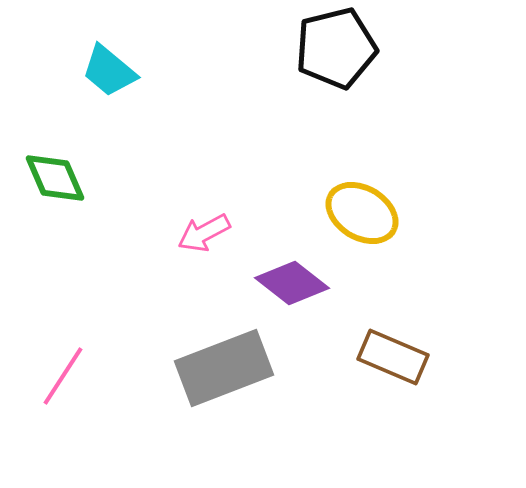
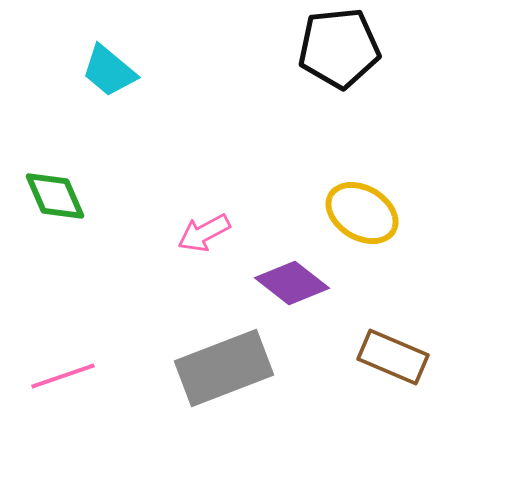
black pentagon: moved 3 px right; rotated 8 degrees clockwise
green diamond: moved 18 px down
pink line: rotated 38 degrees clockwise
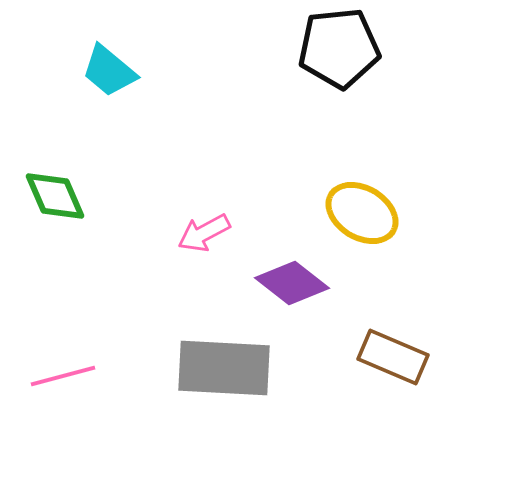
gray rectangle: rotated 24 degrees clockwise
pink line: rotated 4 degrees clockwise
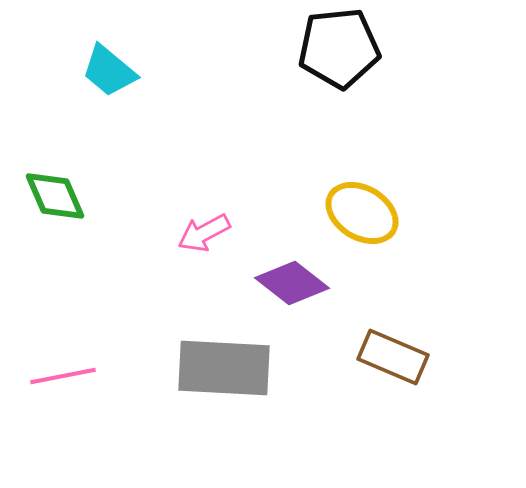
pink line: rotated 4 degrees clockwise
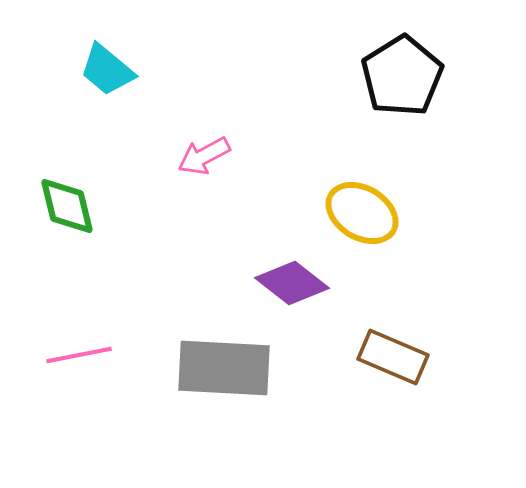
black pentagon: moved 63 px right, 28 px down; rotated 26 degrees counterclockwise
cyan trapezoid: moved 2 px left, 1 px up
green diamond: moved 12 px right, 10 px down; rotated 10 degrees clockwise
pink arrow: moved 77 px up
pink line: moved 16 px right, 21 px up
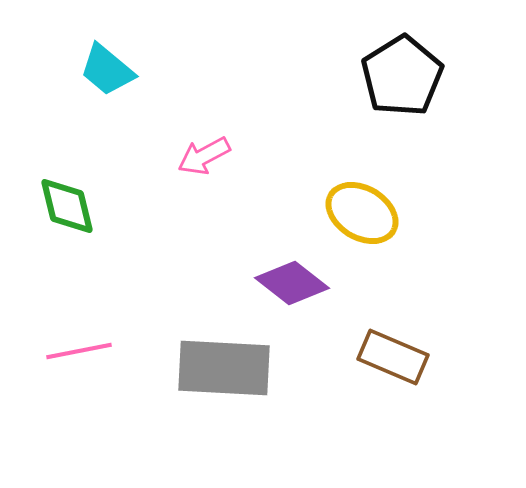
pink line: moved 4 px up
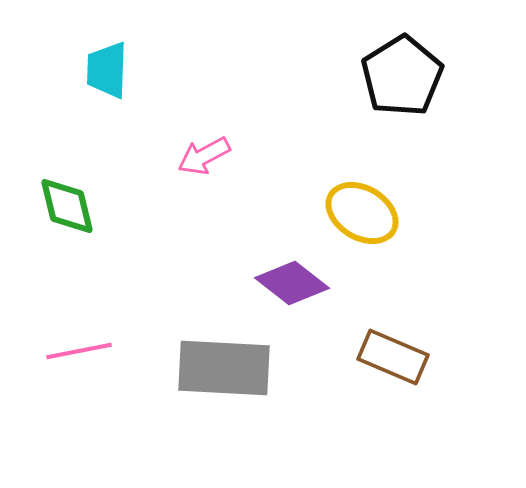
cyan trapezoid: rotated 52 degrees clockwise
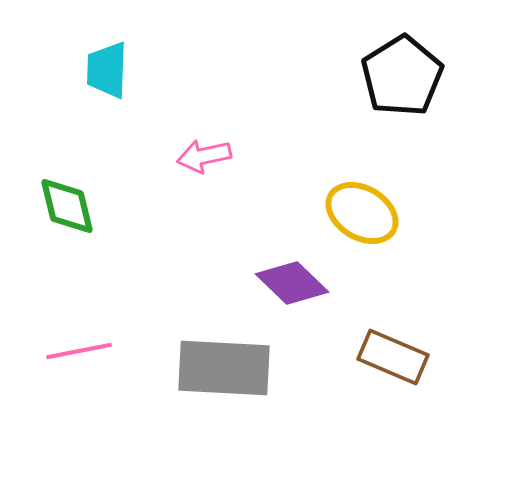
pink arrow: rotated 16 degrees clockwise
purple diamond: rotated 6 degrees clockwise
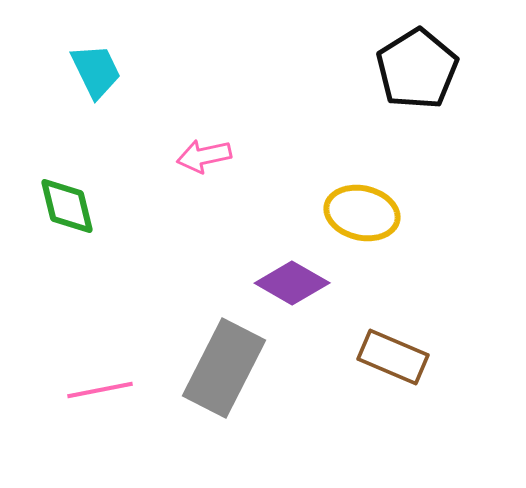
cyan trapezoid: moved 11 px left, 1 px down; rotated 152 degrees clockwise
black pentagon: moved 15 px right, 7 px up
yellow ellipse: rotated 18 degrees counterclockwise
purple diamond: rotated 14 degrees counterclockwise
pink line: moved 21 px right, 39 px down
gray rectangle: rotated 66 degrees counterclockwise
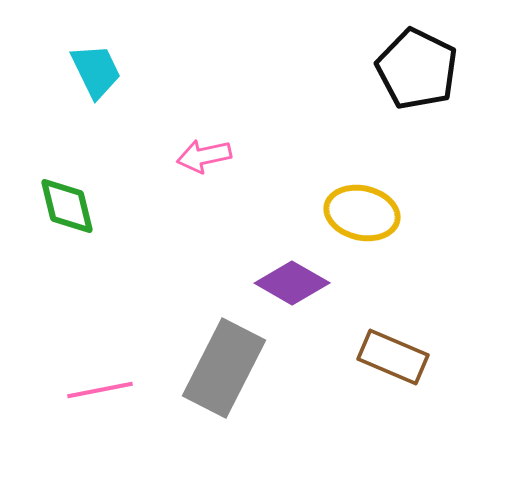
black pentagon: rotated 14 degrees counterclockwise
